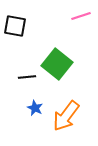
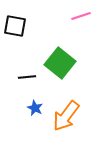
green square: moved 3 px right, 1 px up
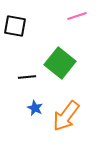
pink line: moved 4 px left
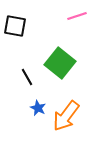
black line: rotated 66 degrees clockwise
blue star: moved 3 px right
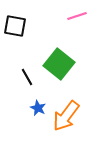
green square: moved 1 px left, 1 px down
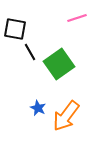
pink line: moved 2 px down
black square: moved 3 px down
green square: rotated 16 degrees clockwise
black line: moved 3 px right, 25 px up
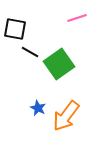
black line: rotated 30 degrees counterclockwise
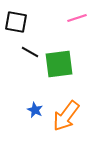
black square: moved 1 px right, 7 px up
green square: rotated 28 degrees clockwise
blue star: moved 3 px left, 2 px down
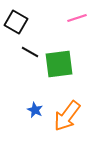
black square: rotated 20 degrees clockwise
orange arrow: moved 1 px right
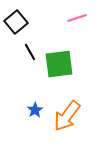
black square: rotated 20 degrees clockwise
black line: rotated 30 degrees clockwise
blue star: rotated 14 degrees clockwise
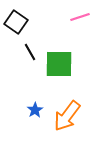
pink line: moved 3 px right, 1 px up
black square: rotated 15 degrees counterclockwise
green square: rotated 8 degrees clockwise
